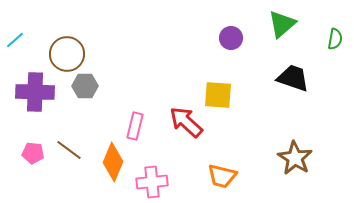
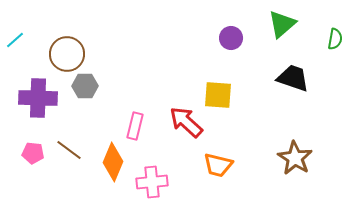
purple cross: moved 3 px right, 6 px down
orange trapezoid: moved 4 px left, 11 px up
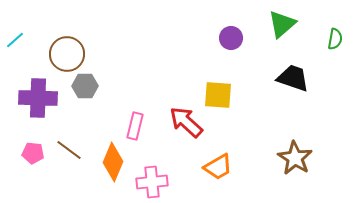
orange trapezoid: moved 2 px down; rotated 44 degrees counterclockwise
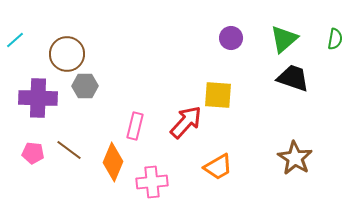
green triangle: moved 2 px right, 15 px down
red arrow: rotated 90 degrees clockwise
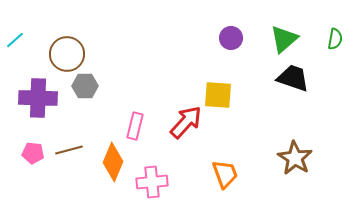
brown line: rotated 52 degrees counterclockwise
orange trapezoid: moved 7 px right, 7 px down; rotated 80 degrees counterclockwise
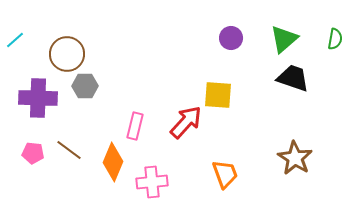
brown line: rotated 52 degrees clockwise
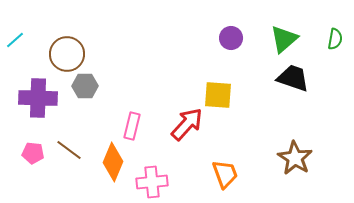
red arrow: moved 1 px right, 2 px down
pink rectangle: moved 3 px left
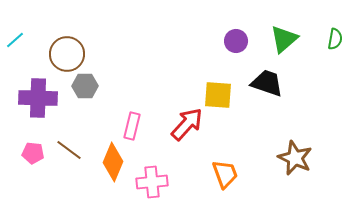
purple circle: moved 5 px right, 3 px down
black trapezoid: moved 26 px left, 5 px down
brown star: rotated 8 degrees counterclockwise
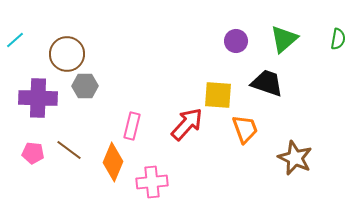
green semicircle: moved 3 px right
orange trapezoid: moved 20 px right, 45 px up
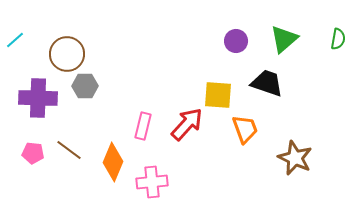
pink rectangle: moved 11 px right
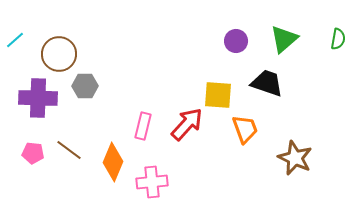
brown circle: moved 8 px left
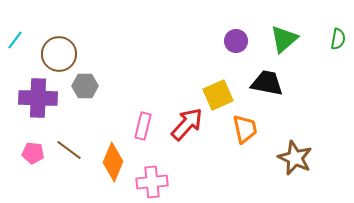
cyan line: rotated 12 degrees counterclockwise
black trapezoid: rotated 8 degrees counterclockwise
yellow square: rotated 28 degrees counterclockwise
orange trapezoid: rotated 8 degrees clockwise
